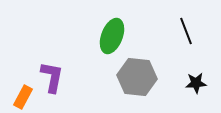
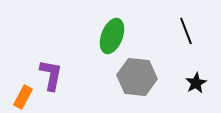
purple L-shape: moved 1 px left, 2 px up
black star: rotated 25 degrees counterclockwise
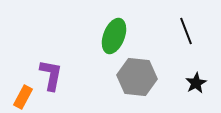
green ellipse: moved 2 px right
